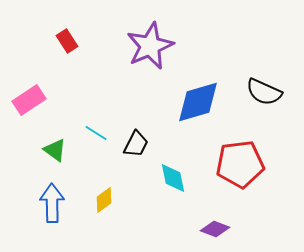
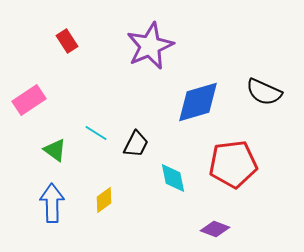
red pentagon: moved 7 px left
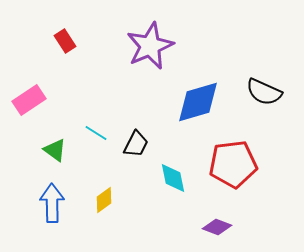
red rectangle: moved 2 px left
purple diamond: moved 2 px right, 2 px up
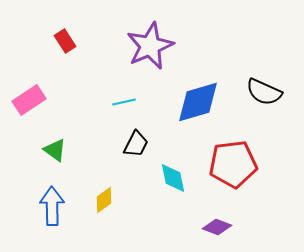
cyan line: moved 28 px right, 31 px up; rotated 45 degrees counterclockwise
blue arrow: moved 3 px down
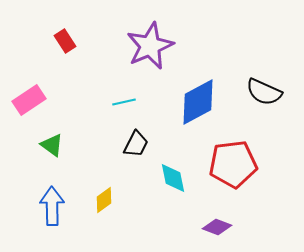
blue diamond: rotated 12 degrees counterclockwise
green triangle: moved 3 px left, 5 px up
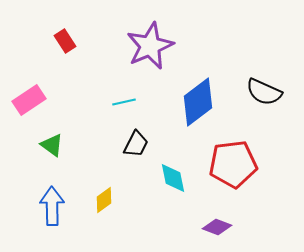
blue diamond: rotated 9 degrees counterclockwise
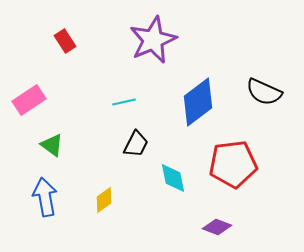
purple star: moved 3 px right, 6 px up
blue arrow: moved 7 px left, 9 px up; rotated 9 degrees counterclockwise
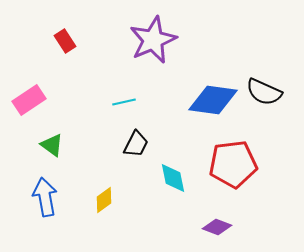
blue diamond: moved 15 px right, 2 px up; rotated 45 degrees clockwise
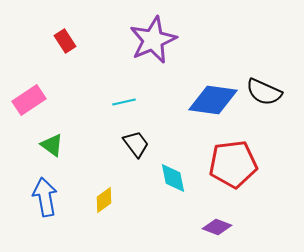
black trapezoid: rotated 64 degrees counterclockwise
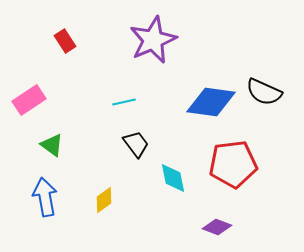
blue diamond: moved 2 px left, 2 px down
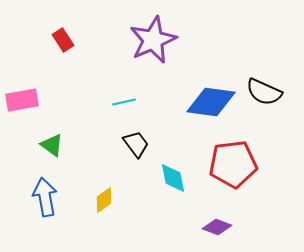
red rectangle: moved 2 px left, 1 px up
pink rectangle: moved 7 px left; rotated 24 degrees clockwise
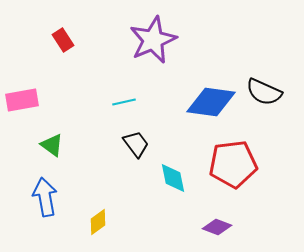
yellow diamond: moved 6 px left, 22 px down
